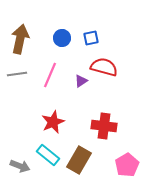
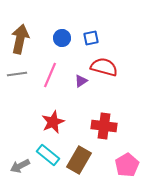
gray arrow: rotated 132 degrees clockwise
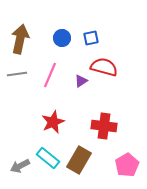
cyan rectangle: moved 3 px down
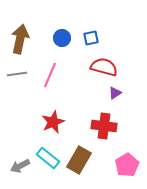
purple triangle: moved 34 px right, 12 px down
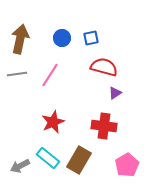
pink line: rotated 10 degrees clockwise
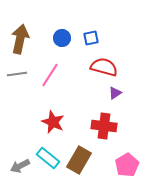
red star: rotated 25 degrees counterclockwise
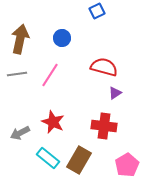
blue square: moved 6 px right, 27 px up; rotated 14 degrees counterclockwise
gray arrow: moved 33 px up
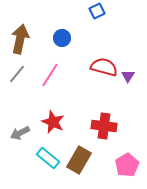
gray line: rotated 42 degrees counterclockwise
purple triangle: moved 13 px right, 17 px up; rotated 24 degrees counterclockwise
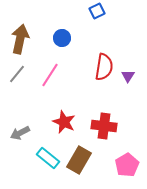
red semicircle: rotated 84 degrees clockwise
red star: moved 11 px right
